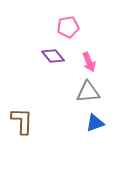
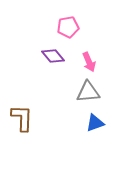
brown L-shape: moved 3 px up
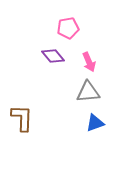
pink pentagon: moved 1 px down
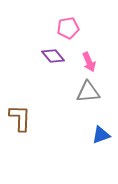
brown L-shape: moved 2 px left
blue triangle: moved 6 px right, 12 px down
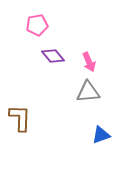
pink pentagon: moved 31 px left, 3 px up
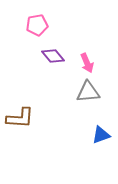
pink arrow: moved 2 px left, 1 px down
brown L-shape: rotated 92 degrees clockwise
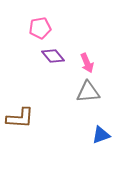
pink pentagon: moved 3 px right, 3 px down
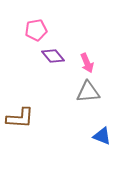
pink pentagon: moved 4 px left, 2 px down
blue triangle: moved 1 px right, 1 px down; rotated 42 degrees clockwise
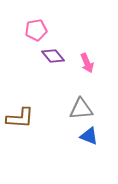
gray triangle: moved 7 px left, 17 px down
blue triangle: moved 13 px left
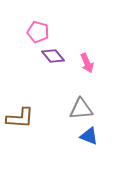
pink pentagon: moved 2 px right, 2 px down; rotated 25 degrees clockwise
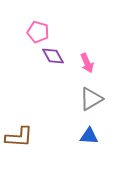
purple diamond: rotated 10 degrees clockwise
gray triangle: moved 10 px right, 10 px up; rotated 25 degrees counterclockwise
brown L-shape: moved 1 px left, 19 px down
blue triangle: rotated 18 degrees counterclockwise
